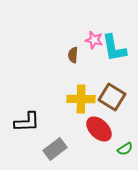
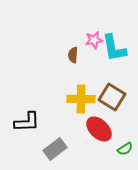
pink star: rotated 24 degrees counterclockwise
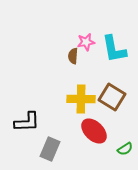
pink star: moved 8 px left, 2 px down
cyan L-shape: moved 1 px down
brown semicircle: moved 1 px down
red ellipse: moved 5 px left, 2 px down
gray rectangle: moved 5 px left; rotated 30 degrees counterclockwise
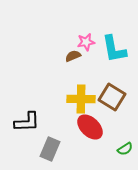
brown semicircle: rotated 63 degrees clockwise
red ellipse: moved 4 px left, 4 px up
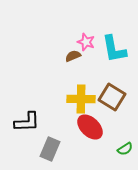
pink star: rotated 30 degrees clockwise
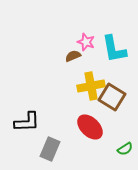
yellow cross: moved 10 px right, 13 px up; rotated 12 degrees counterclockwise
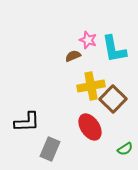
pink star: moved 2 px right, 2 px up
brown square: moved 1 px right, 2 px down; rotated 12 degrees clockwise
red ellipse: rotated 12 degrees clockwise
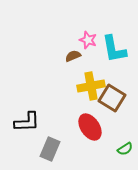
brown square: moved 1 px left, 1 px up; rotated 12 degrees counterclockwise
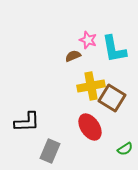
gray rectangle: moved 2 px down
